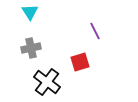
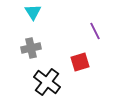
cyan triangle: moved 3 px right
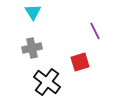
gray cross: moved 1 px right
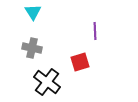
purple line: rotated 24 degrees clockwise
gray cross: rotated 24 degrees clockwise
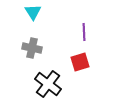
purple line: moved 11 px left, 1 px down
black cross: moved 1 px right, 2 px down
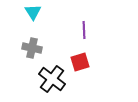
purple line: moved 2 px up
black cross: moved 4 px right, 5 px up
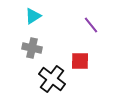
cyan triangle: moved 4 px down; rotated 30 degrees clockwise
purple line: moved 7 px right, 5 px up; rotated 36 degrees counterclockwise
red square: moved 1 px up; rotated 18 degrees clockwise
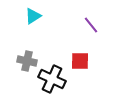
gray cross: moved 5 px left, 13 px down
black cross: rotated 12 degrees counterclockwise
